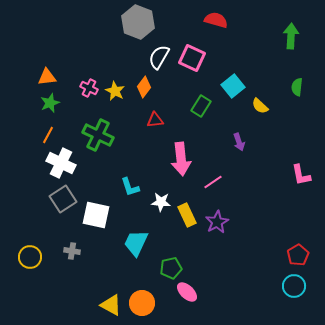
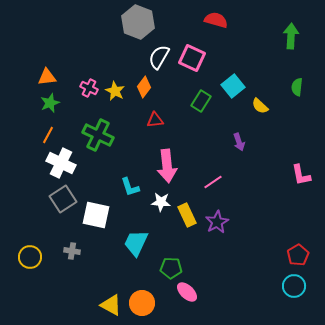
green rectangle: moved 5 px up
pink arrow: moved 14 px left, 7 px down
green pentagon: rotated 15 degrees clockwise
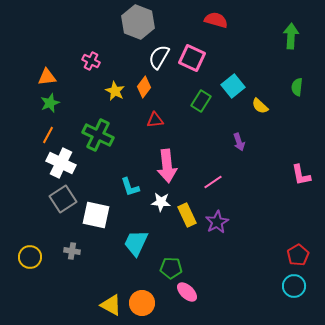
pink cross: moved 2 px right, 27 px up
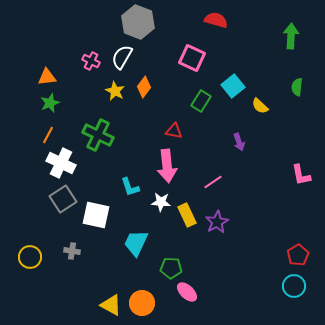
white semicircle: moved 37 px left
red triangle: moved 19 px right, 11 px down; rotated 18 degrees clockwise
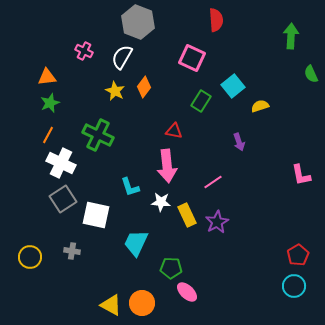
red semicircle: rotated 70 degrees clockwise
pink cross: moved 7 px left, 10 px up
green semicircle: moved 14 px right, 13 px up; rotated 30 degrees counterclockwise
yellow semicircle: rotated 120 degrees clockwise
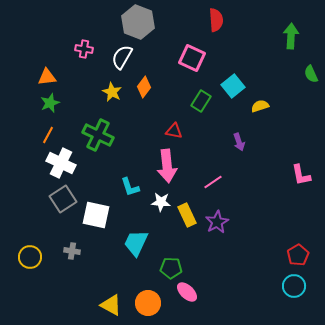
pink cross: moved 2 px up; rotated 18 degrees counterclockwise
yellow star: moved 3 px left, 1 px down
orange circle: moved 6 px right
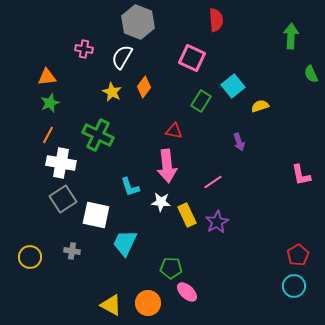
white cross: rotated 16 degrees counterclockwise
cyan trapezoid: moved 11 px left
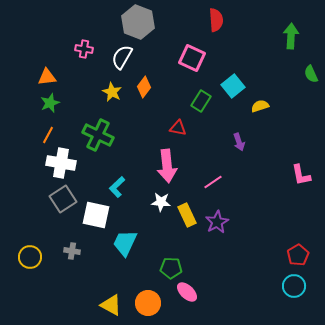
red triangle: moved 4 px right, 3 px up
cyan L-shape: moved 13 px left; rotated 65 degrees clockwise
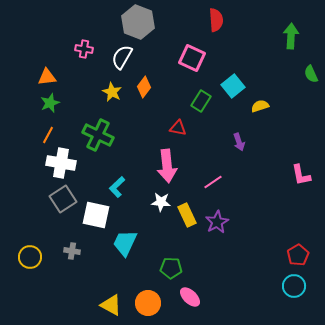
pink ellipse: moved 3 px right, 5 px down
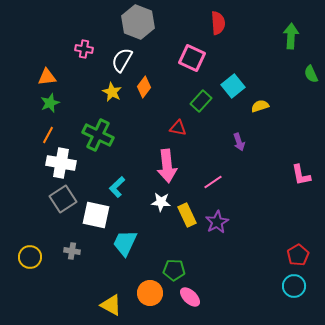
red semicircle: moved 2 px right, 3 px down
white semicircle: moved 3 px down
green rectangle: rotated 10 degrees clockwise
green pentagon: moved 3 px right, 2 px down
orange circle: moved 2 px right, 10 px up
